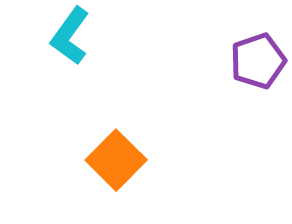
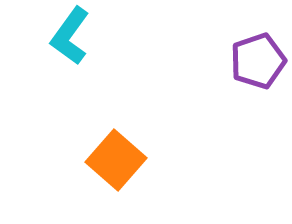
orange square: rotated 4 degrees counterclockwise
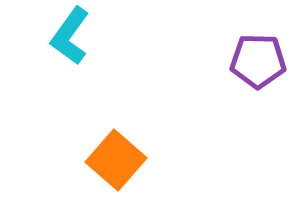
purple pentagon: rotated 20 degrees clockwise
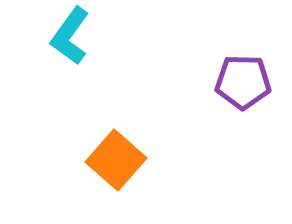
purple pentagon: moved 15 px left, 21 px down
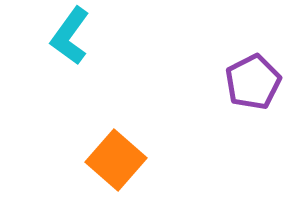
purple pentagon: moved 10 px right; rotated 28 degrees counterclockwise
